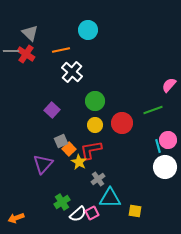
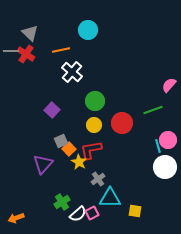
yellow circle: moved 1 px left
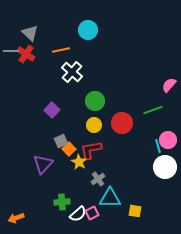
green cross: rotated 28 degrees clockwise
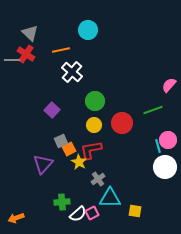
gray line: moved 1 px right, 9 px down
orange square: rotated 16 degrees clockwise
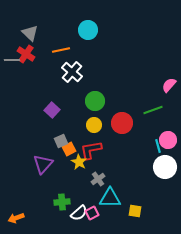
white semicircle: moved 1 px right, 1 px up
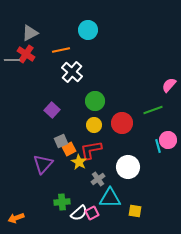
gray triangle: rotated 48 degrees clockwise
white circle: moved 37 px left
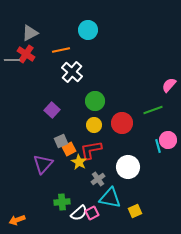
cyan triangle: rotated 10 degrees clockwise
yellow square: rotated 32 degrees counterclockwise
orange arrow: moved 1 px right, 2 px down
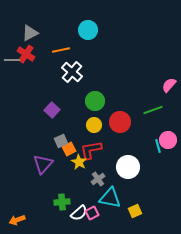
red circle: moved 2 px left, 1 px up
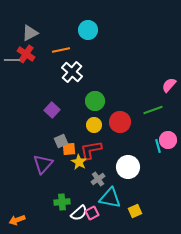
orange square: rotated 24 degrees clockwise
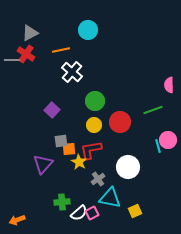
pink semicircle: rotated 42 degrees counterclockwise
gray square: rotated 16 degrees clockwise
